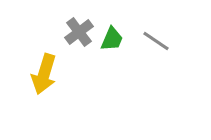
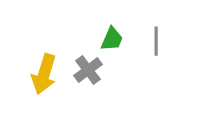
gray cross: moved 9 px right, 38 px down
gray line: rotated 56 degrees clockwise
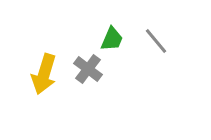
gray line: rotated 40 degrees counterclockwise
gray cross: moved 1 px up; rotated 16 degrees counterclockwise
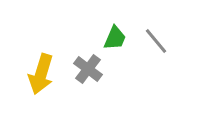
green trapezoid: moved 3 px right, 1 px up
yellow arrow: moved 3 px left
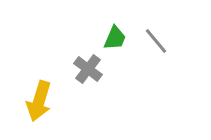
yellow arrow: moved 2 px left, 27 px down
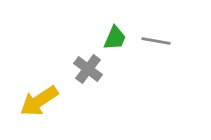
gray line: rotated 40 degrees counterclockwise
yellow arrow: rotated 39 degrees clockwise
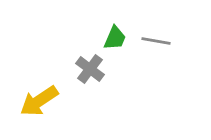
gray cross: moved 2 px right
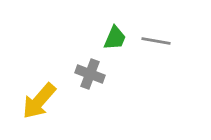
gray cross: moved 5 px down; rotated 16 degrees counterclockwise
yellow arrow: rotated 15 degrees counterclockwise
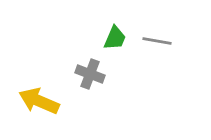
gray line: moved 1 px right
yellow arrow: rotated 72 degrees clockwise
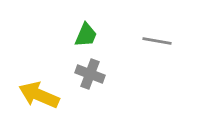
green trapezoid: moved 29 px left, 3 px up
yellow arrow: moved 6 px up
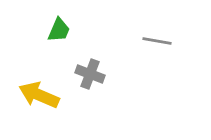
green trapezoid: moved 27 px left, 5 px up
